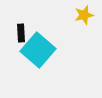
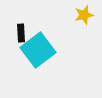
cyan square: rotated 12 degrees clockwise
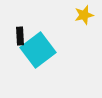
black rectangle: moved 1 px left, 3 px down
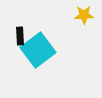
yellow star: rotated 12 degrees clockwise
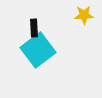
black rectangle: moved 14 px right, 8 px up
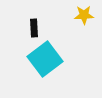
cyan square: moved 7 px right, 9 px down
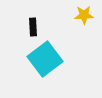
black rectangle: moved 1 px left, 1 px up
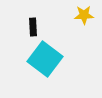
cyan square: rotated 16 degrees counterclockwise
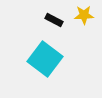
black rectangle: moved 21 px right, 7 px up; rotated 60 degrees counterclockwise
